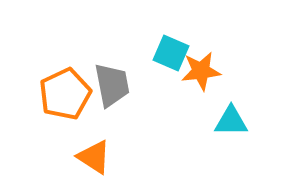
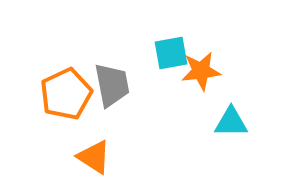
cyan square: rotated 33 degrees counterclockwise
orange pentagon: moved 1 px right
cyan triangle: moved 1 px down
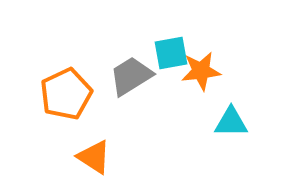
gray trapezoid: moved 19 px right, 9 px up; rotated 111 degrees counterclockwise
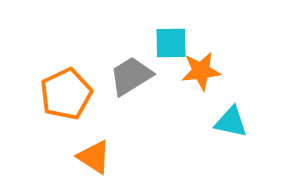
cyan square: moved 10 px up; rotated 9 degrees clockwise
cyan triangle: rotated 12 degrees clockwise
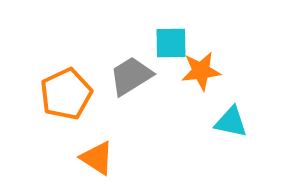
orange triangle: moved 3 px right, 1 px down
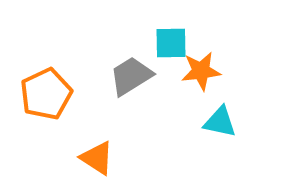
orange pentagon: moved 20 px left
cyan triangle: moved 11 px left
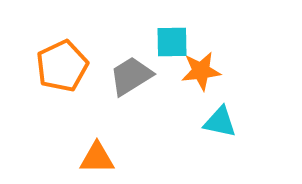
cyan square: moved 1 px right, 1 px up
orange pentagon: moved 16 px right, 28 px up
orange triangle: rotated 33 degrees counterclockwise
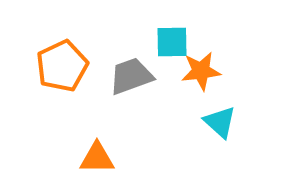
gray trapezoid: rotated 12 degrees clockwise
cyan triangle: rotated 30 degrees clockwise
